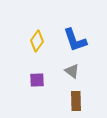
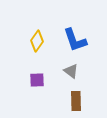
gray triangle: moved 1 px left
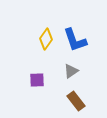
yellow diamond: moved 9 px right, 2 px up
gray triangle: rotated 49 degrees clockwise
brown rectangle: rotated 36 degrees counterclockwise
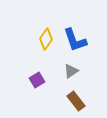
purple square: rotated 28 degrees counterclockwise
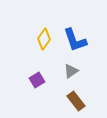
yellow diamond: moved 2 px left
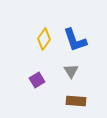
gray triangle: rotated 28 degrees counterclockwise
brown rectangle: rotated 48 degrees counterclockwise
